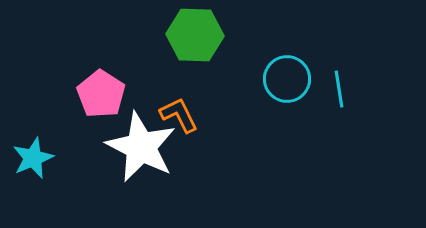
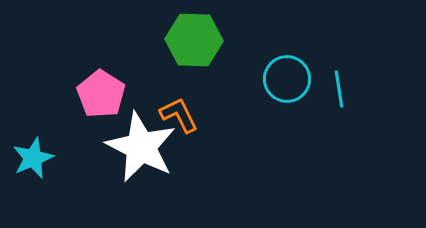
green hexagon: moved 1 px left, 5 px down
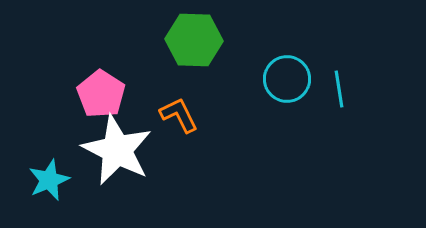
white star: moved 24 px left, 3 px down
cyan star: moved 16 px right, 22 px down
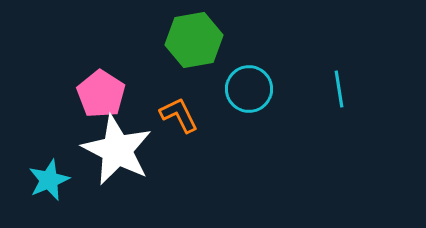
green hexagon: rotated 12 degrees counterclockwise
cyan circle: moved 38 px left, 10 px down
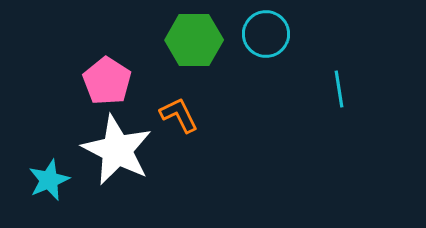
green hexagon: rotated 10 degrees clockwise
cyan circle: moved 17 px right, 55 px up
pink pentagon: moved 6 px right, 13 px up
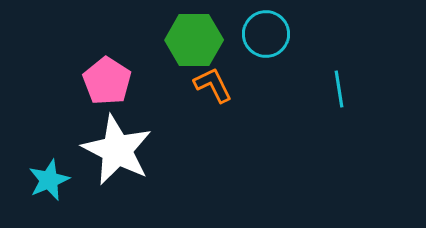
orange L-shape: moved 34 px right, 30 px up
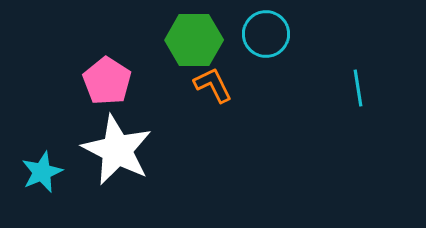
cyan line: moved 19 px right, 1 px up
cyan star: moved 7 px left, 8 px up
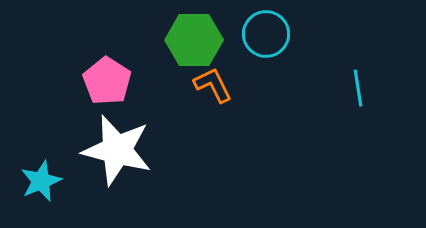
white star: rotated 12 degrees counterclockwise
cyan star: moved 1 px left, 9 px down
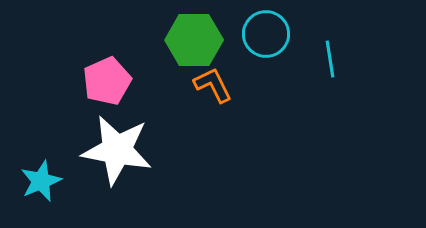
pink pentagon: rotated 15 degrees clockwise
cyan line: moved 28 px left, 29 px up
white star: rotated 4 degrees counterclockwise
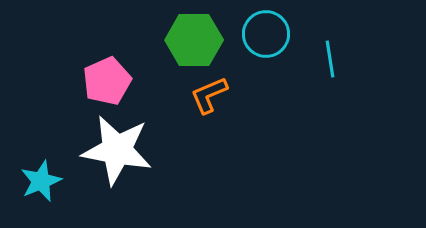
orange L-shape: moved 4 px left, 10 px down; rotated 87 degrees counterclockwise
